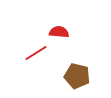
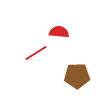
brown pentagon: rotated 15 degrees counterclockwise
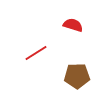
red semicircle: moved 14 px right, 7 px up; rotated 12 degrees clockwise
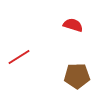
red line: moved 17 px left, 4 px down
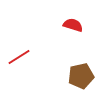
brown pentagon: moved 4 px right; rotated 10 degrees counterclockwise
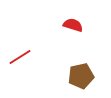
red line: moved 1 px right
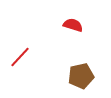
red line: rotated 15 degrees counterclockwise
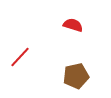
brown pentagon: moved 5 px left
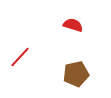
brown pentagon: moved 2 px up
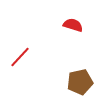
brown pentagon: moved 4 px right, 8 px down
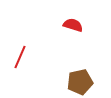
red line: rotated 20 degrees counterclockwise
